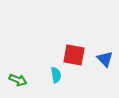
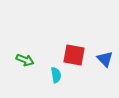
green arrow: moved 7 px right, 20 px up
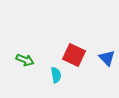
red square: rotated 15 degrees clockwise
blue triangle: moved 2 px right, 1 px up
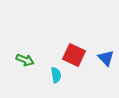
blue triangle: moved 1 px left
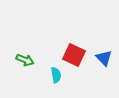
blue triangle: moved 2 px left
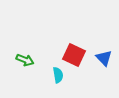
cyan semicircle: moved 2 px right
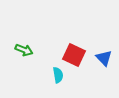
green arrow: moved 1 px left, 10 px up
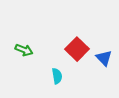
red square: moved 3 px right, 6 px up; rotated 20 degrees clockwise
cyan semicircle: moved 1 px left, 1 px down
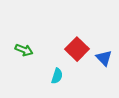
cyan semicircle: rotated 28 degrees clockwise
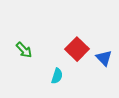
green arrow: rotated 24 degrees clockwise
